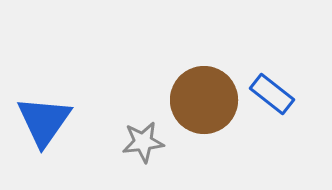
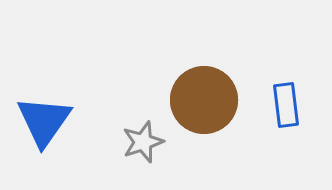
blue rectangle: moved 14 px right, 11 px down; rotated 45 degrees clockwise
gray star: rotated 12 degrees counterclockwise
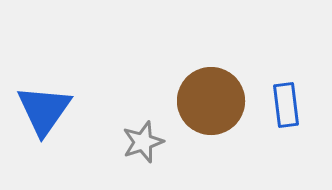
brown circle: moved 7 px right, 1 px down
blue triangle: moved 11 px up
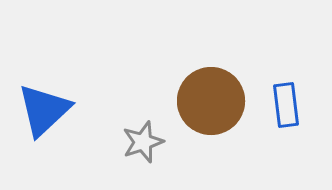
blue triangle: rotated 12 degrees clockwise
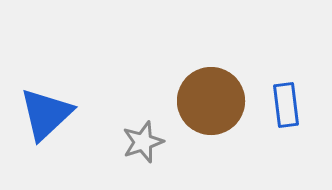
blue triangle: moved 2 px right, 4 px down
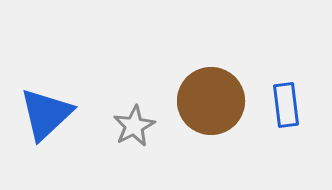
gray star: moved 9 px left, 16 px up; rotated 9 degrees counterclockwise
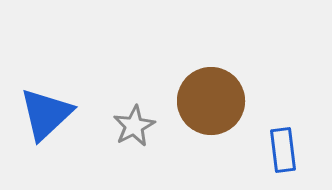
blue rectangle: moved 3 px left, 45 px down
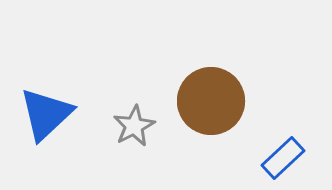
blue rectangle: moved 8 px down; rotated 54 degrees clockwise
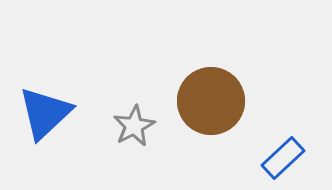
blue triangle: moved 1 px left, 1 px up
